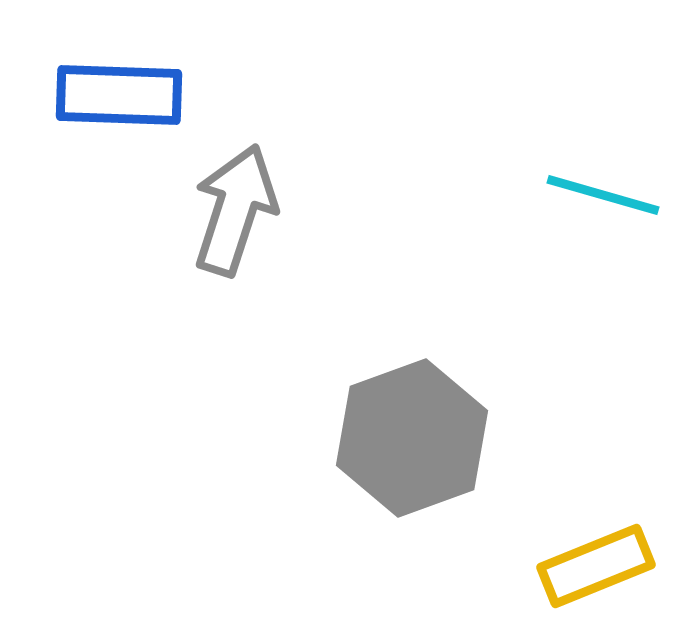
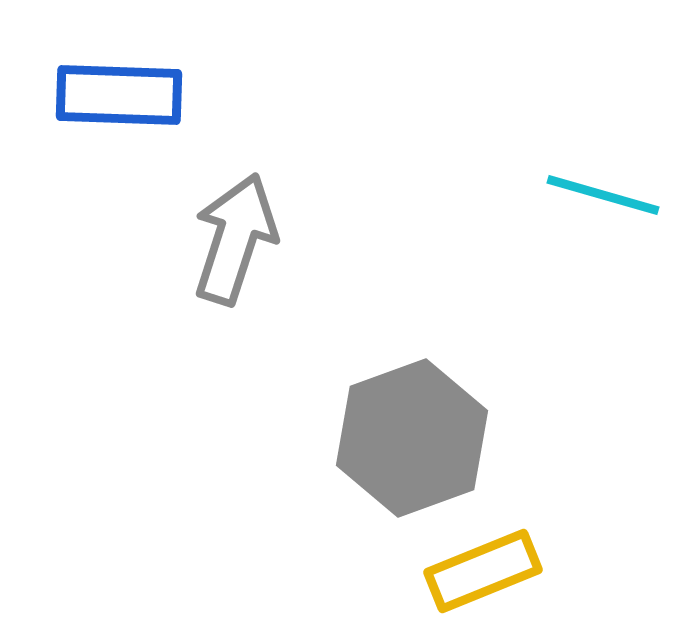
gray arrow: moved 29 px down
yellow rectangle: moved 113 px left, 5 px down
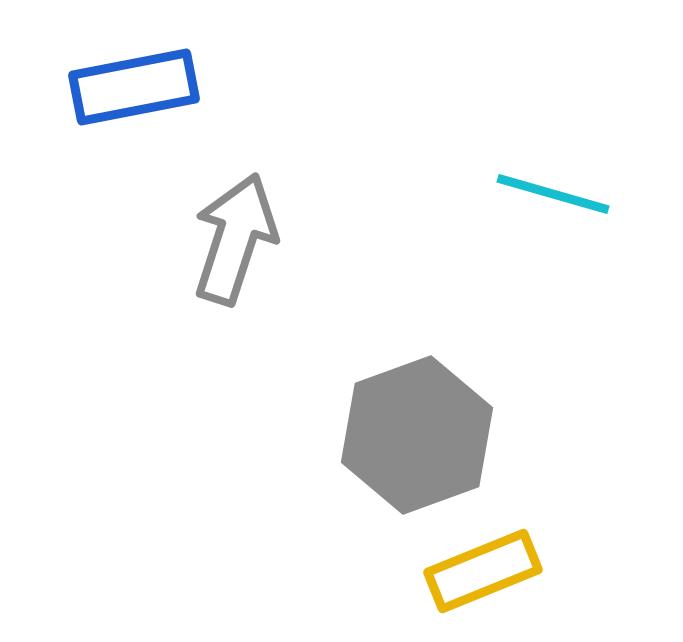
blue rectangle: moved 15 px right, 8 px up; rotated 13 degrees counterclockwise
cyan line: moved 50 px left, 1 px up
gray hexagon: moved 5 px right, 3 px up
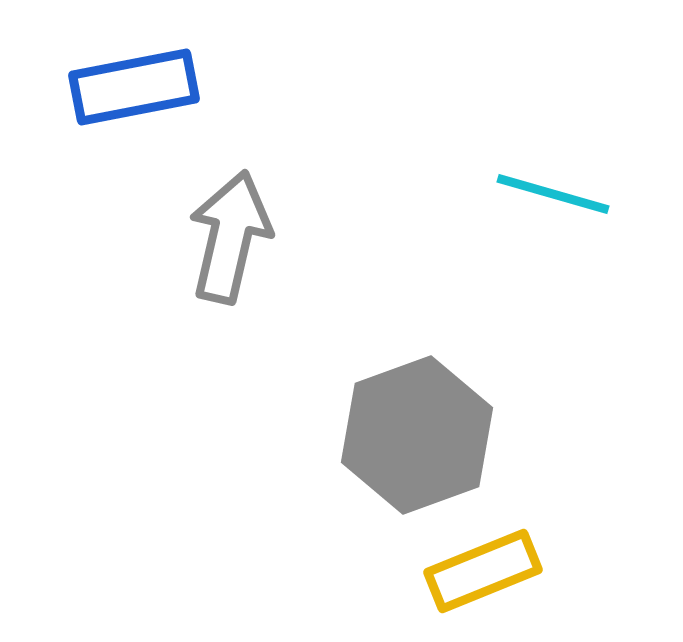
gray arrow: moved 5 px left, 2 px up; rotated 5 degrees counterclockwise
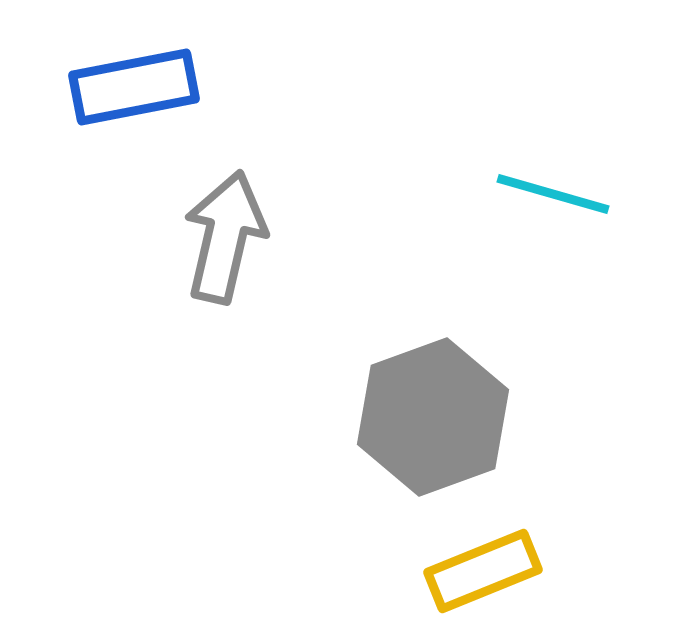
gray arrow: moved 5 px left
gray hexagon: moved 16 px right, 18 px up
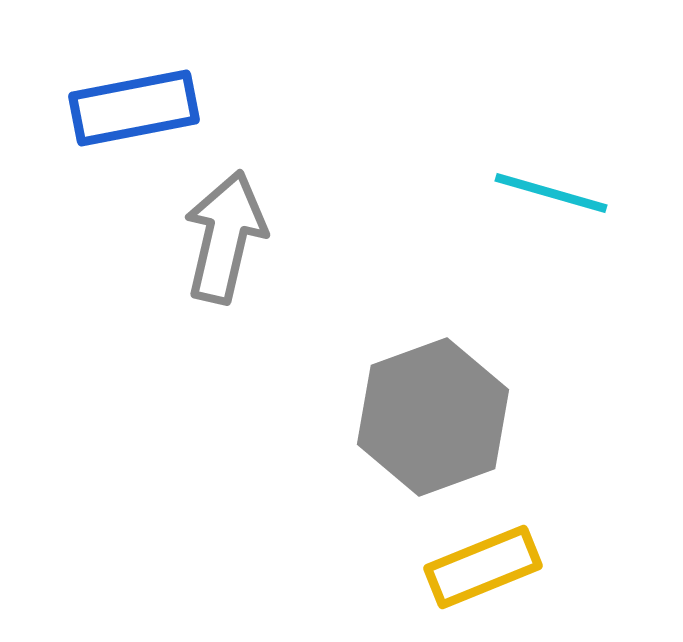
blue rectangle: moved 21 px down
cyan line: moved 2 px left, 1 px up
yellow rectangle: moved 4 px up
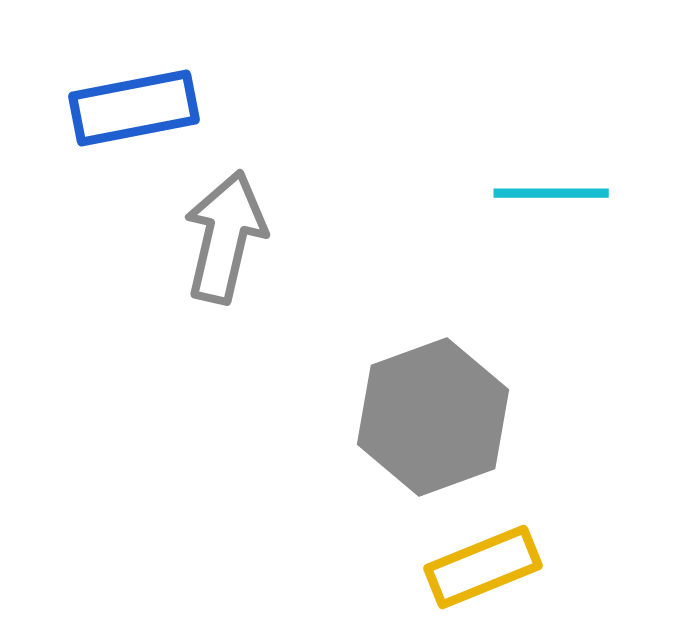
cyan line: rotated 16 degrees counterclockwise
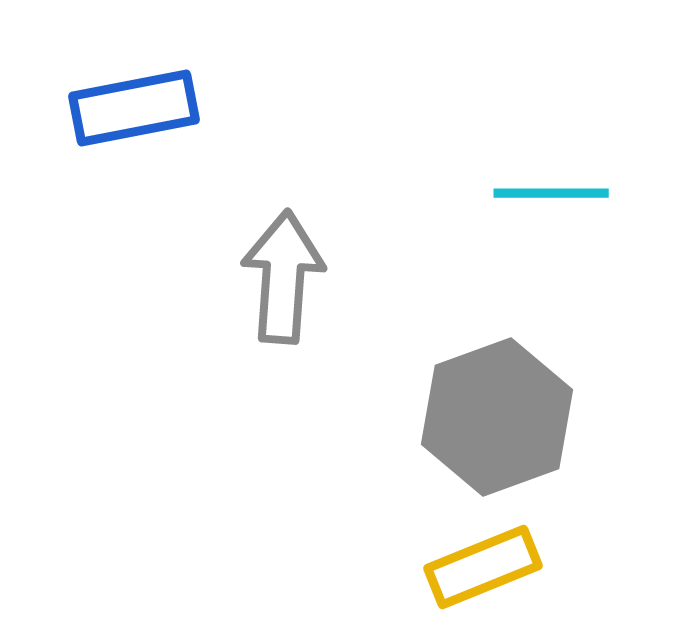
gray arrow: moved 58 px right, 40 px down; rotated 9 degrees counterclockwise
gray hexagon: moved 64 px right
